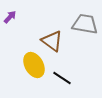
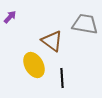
black line: rotated 54 degrees clockwise
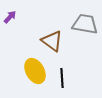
yellow ellipse: moved 1 px right, 6 px down
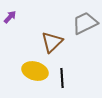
gray trapezoid: moved 1 px up; rotated 36 degrees counterclockwise
brown triangle: moved 1 px down; rotated 40 degrees clockwise
yellow ellipse: rotated 45 degrees counterclockwise
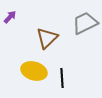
brown triangle: moved 5 px left, 4 px up
yellow ellipse: moved 1 px left
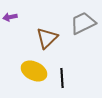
purple arrow: rotated 144 degrees counterclockwise
gray trapezoid: moved 2 px left
yellow ellipse: rotated 10 degrees clockwise
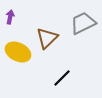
purple arrow: rotated 112 degrees clockwise
yellow ellipse: moved 16 px left, 19 px up
black line: rotated 48 degrees clockwise
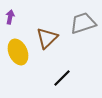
gray trapezoid: rotated 8 degrees clockwise
yellow ellipse: rotated 40 degrees clockwise
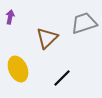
gray trapezoid: moved 1 px right
yellow ellipse: moved 17 px down
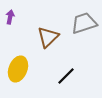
brown triangle: moved 1 px right, 1 px up
yellow ellipse: rotated 45 degrees clockwise
black line: moved 4 px right, 2 px up
